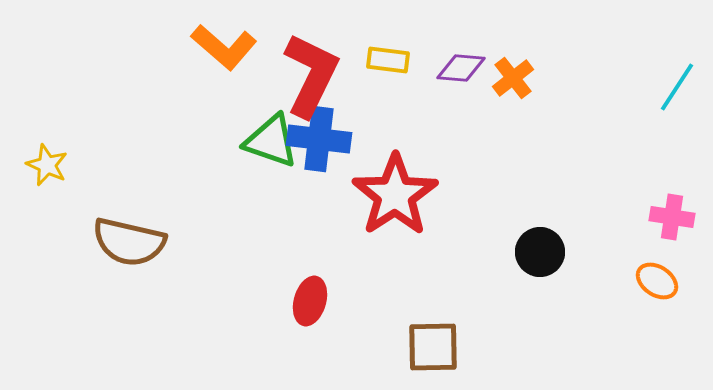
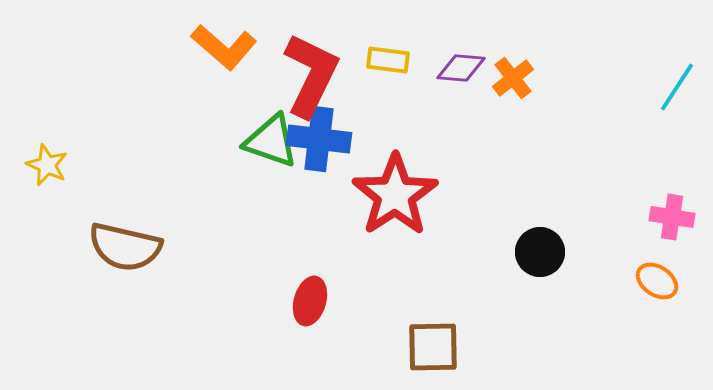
brown semicircle: moved 4 px left, 5 px down
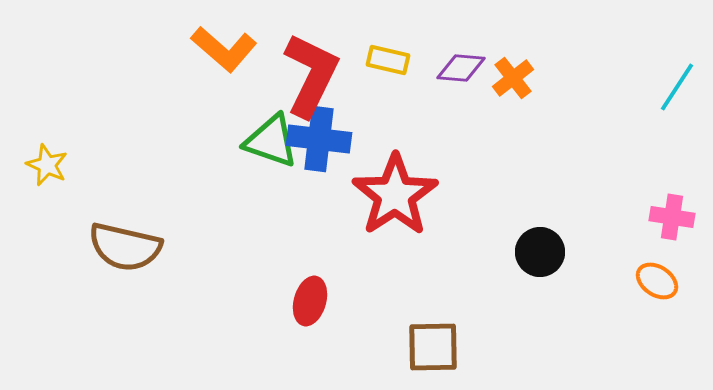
orange L-shape: moved 2 px down
yellow rectangle: rotated 6 degrees clockwise
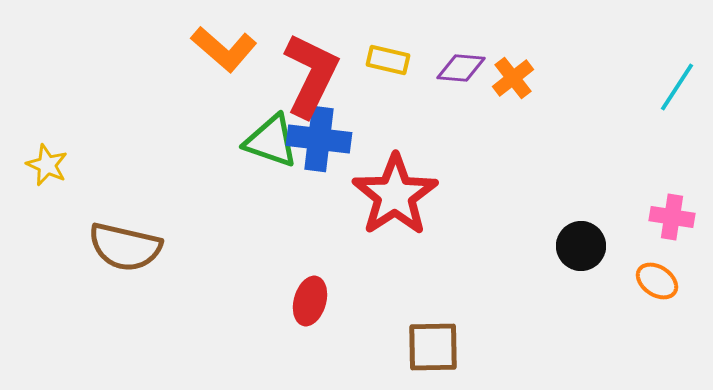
black circle: moved 41 px right, 6 px up
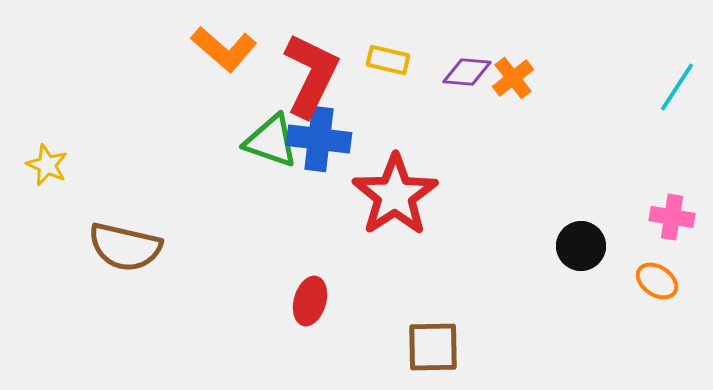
purple diamond: moved 6 px right, 4 px down
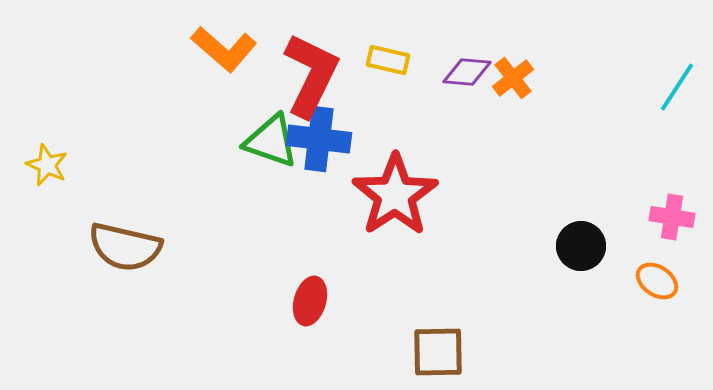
brown square: moved 5 px right, 5 px down
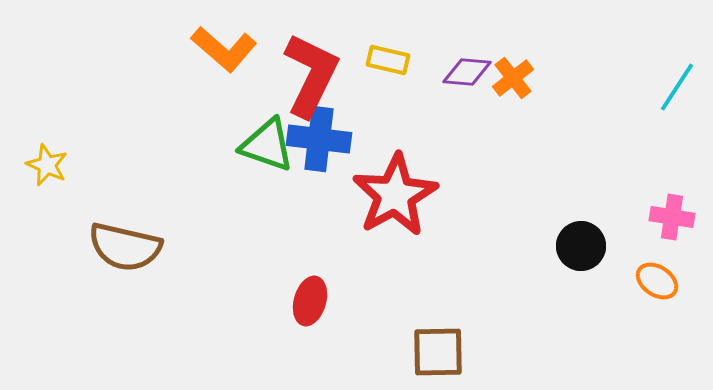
green triangle: moved 4 px left, 4 px down
red star: rotated 4 degrees clockwise
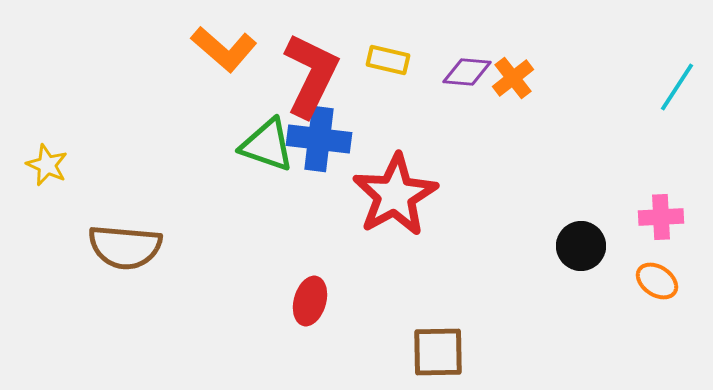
pink cross: moved 11 px left; rotated 12 degrees counterclockwise
brown semicircle: rotated 8 degrees counterclockwise
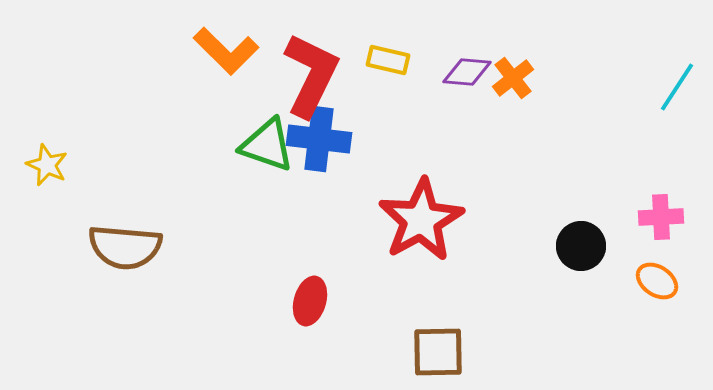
orange L-shape: moved 2 px right, 2 px down; rotated 4 degrees clockwise
red star: moved 26 px right, 25 px down
